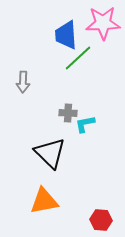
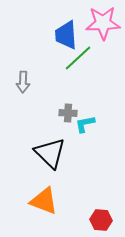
orange triangle: rotated 32 degrees clockwise
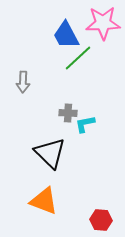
blue trapezoid: rotated 24 degrees counterclockwise
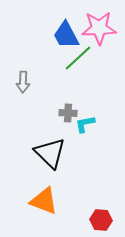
pink star: moved 4 px left, 5 px down
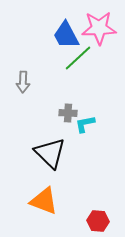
red hexagon: moved 3 px left, 1 px down
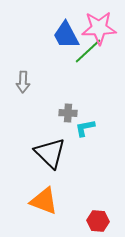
green line: moved 10 px right, 7 px up
cyan L-shape: moved 4 px down
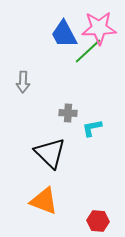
blue trapezoid: moved 2 px left, 1 px up
cyan L-shape: moved 7 px right
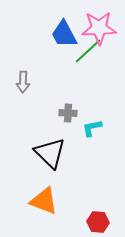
red hexagon: moved 1 px down
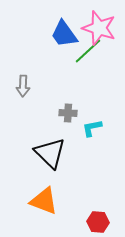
pink star: rotated 20 degrees clockwise
blue trapezoid: rotated 8 degrees counterclockwise
gray arrow: moved 4 px down
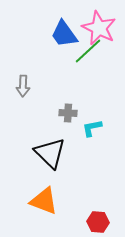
pink star: rotated 8 degrees clockwise
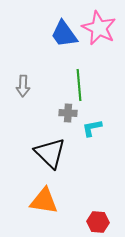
green line: moved 9 px left, 34 px down; rotated 52 degrees counterclockwise
orange triangle: rotated 12 degrees counterclockwise
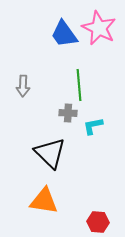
cyan L-shape: moved 1 px right, 2 px up
